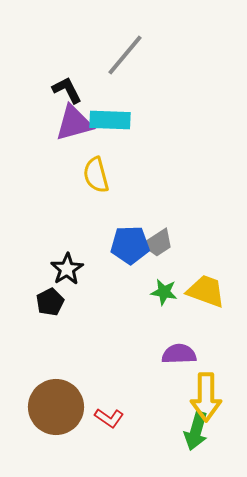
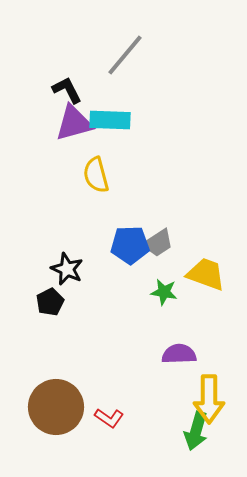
black star: rotated 16 degrees counterclockwise
yellow trapezoid: moved 17 px up
yellow arrow: moved 3 px right, 2 px down
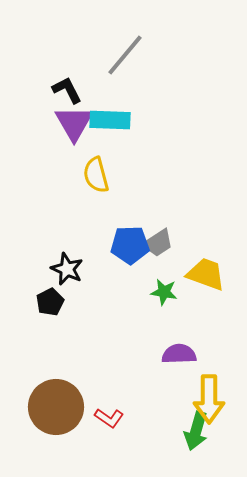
purple triangle: rotated 45 degrees counterclockwise
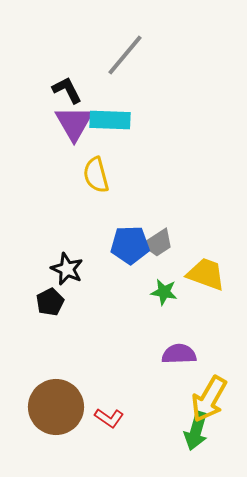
yellow arrow: rotated 30 degrees clockwise
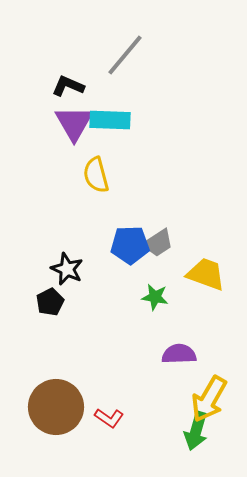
black L-shape: moved 1 px right, 4 px up; rotated 40 degrees counterclockwise
green star: moved 9 px left, 5 px down
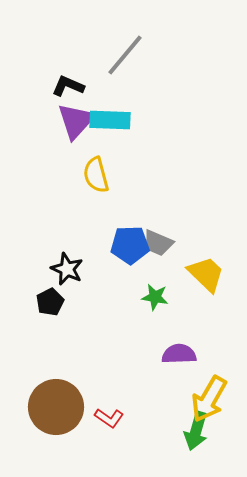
purple triangle: moved 2 px right, 2 px up; rotated 12 degrees clockwise
gray trapezoid: rotated 56 degrees clockwise
yellow trapezoid: rotated 24 degrees clockwise
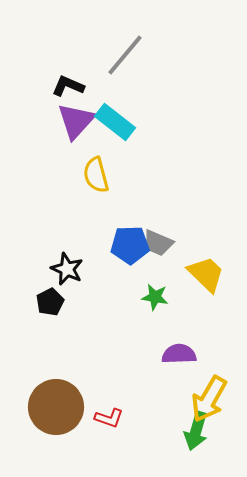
cyan rectangle: moved 5 px right, 2 px down; rotated 36 degrees clockwise
red L-shape: rotated 16 degrees counterclockwise
